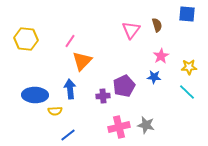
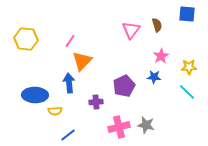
blue arrow: moved 1 px left, 6 px up
purple cross: moved 7 px left, 6 px down
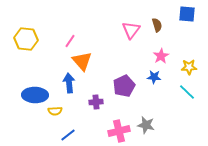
orange triangle: rotated 25 degrees counterclockwise
pink cross: moved 4 px down
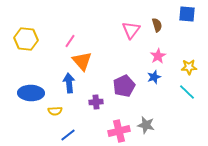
pink star: moved 3 px left
blue star: rotated 24 degrees counterclockwise
blue ellipse: moved 4 px left, 2 px up
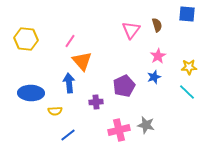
pink cross: moved 1 px up
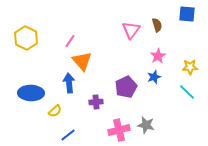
yellow hexagon: moved 1 px up; rotated 20 degrees clockwise
yellow star: moved 1 px right
purple pentagon: moved 2 px right, 1 px down
yellow semicircle: rotated 40 degrees counterclockwise
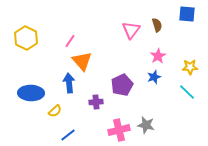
purple pentagon: moved 4 px left, 2 px up
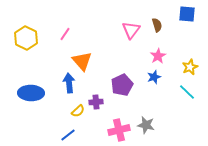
pink line: moved 5 px left, 7 px up
yellow star: rotated 21 degrees counterclockwise
yellow semicircle: moved 23 px right
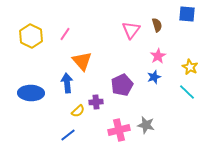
yellow hexagon: moved 5 px right, 2 px up
yellow star: rotated 21 degrees counterclockwise
blue arrow: moved 2 px left
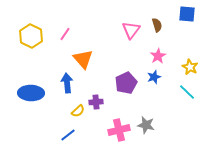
orange triangle: moved 1 px right, 2 px up
purple pentagon: moved 4 px right, 2 px up
